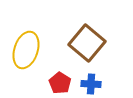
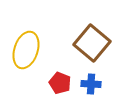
brown square: moved 5 px right
red pentagon: rotated 10 degrees counterclockwise
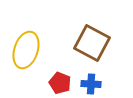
brown square: rotated 12 degrees counterclockwise
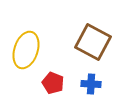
brown square: moved 1 px right, 1 px up
red pentagon: moved 7 px left
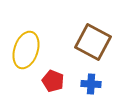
red pentagon: moved 2 px up
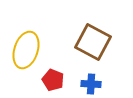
red pentagon: moved 1 px up
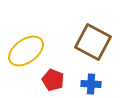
yellow ellipse: moved 1 px down; rotated 36 degrees clockwise
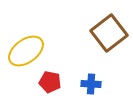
brown square: moved 16 px right, 9 px up; rotated 24 degrees clockwise
red pentagon: moved 3 px left, 2 px down; rotated 10 degrees counterclockwise
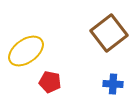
blue cross: moved 22 px right
